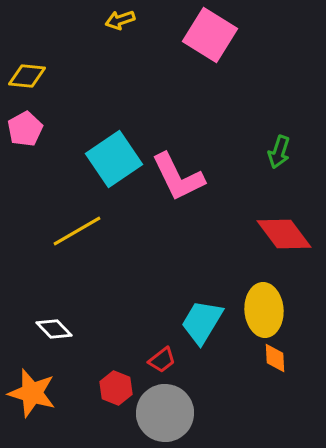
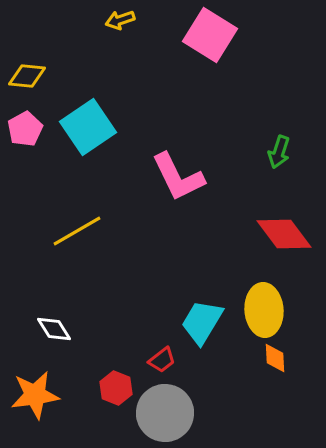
cyan square: moved 26 px left, 32 px up
white diamond: rotated 12 degrees clockwise
orange star: moved 3 px right, 2 px down; rotated 24 degrees counterclockwise
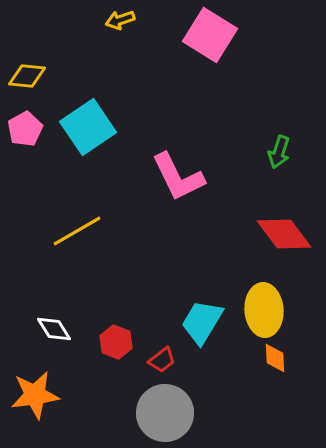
red hexagon: moved 46 px up
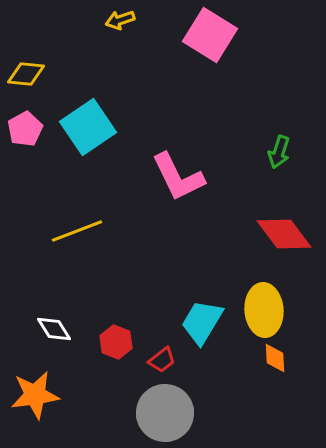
yellow diamond: moved 1 px left, 2 px up
yellow line: rotated 9 degrees clockwise
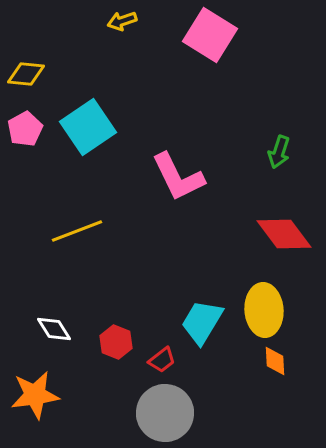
yellow arrow: moved 2 px right, 1 px down
orange diamond: moved 3 px down
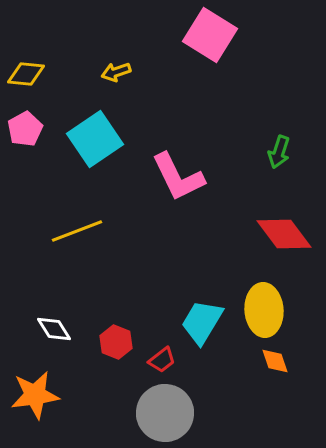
yellow arrow: moved 6 px left, 51 px down
cyan square: moved 7 px right, 12 px down
orange diamond: rotated 16 degrees counterclockwise
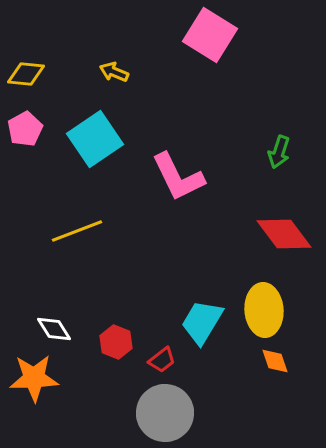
yellow arrow: moved 2 px left; rotated 40 degrees clockwise
orange star: moved 1 px left, 17 px up; rotated 6 degrees clockwise
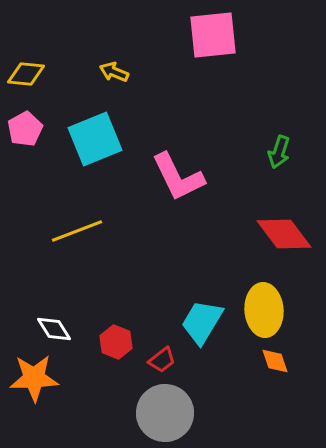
pink square: moved 3 px right; rotated 38 degrees counterclockwise
cyan square: rotated 12 degrees clockwise
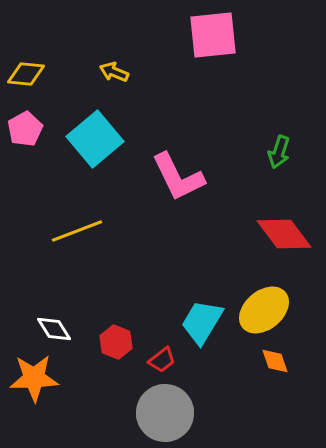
cyan square: rotated 18 degrees counterclockwise
yellow ellipse: rotated 54 degrees clockwise
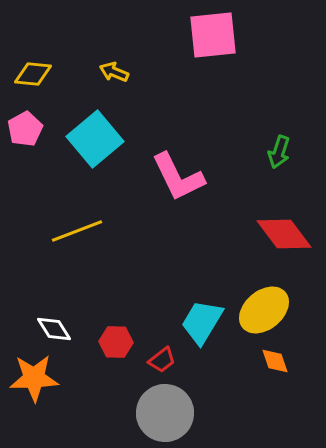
yellow diamond: moved 7 px right
red hexagon: rotated 20 degrees counterclockwise
